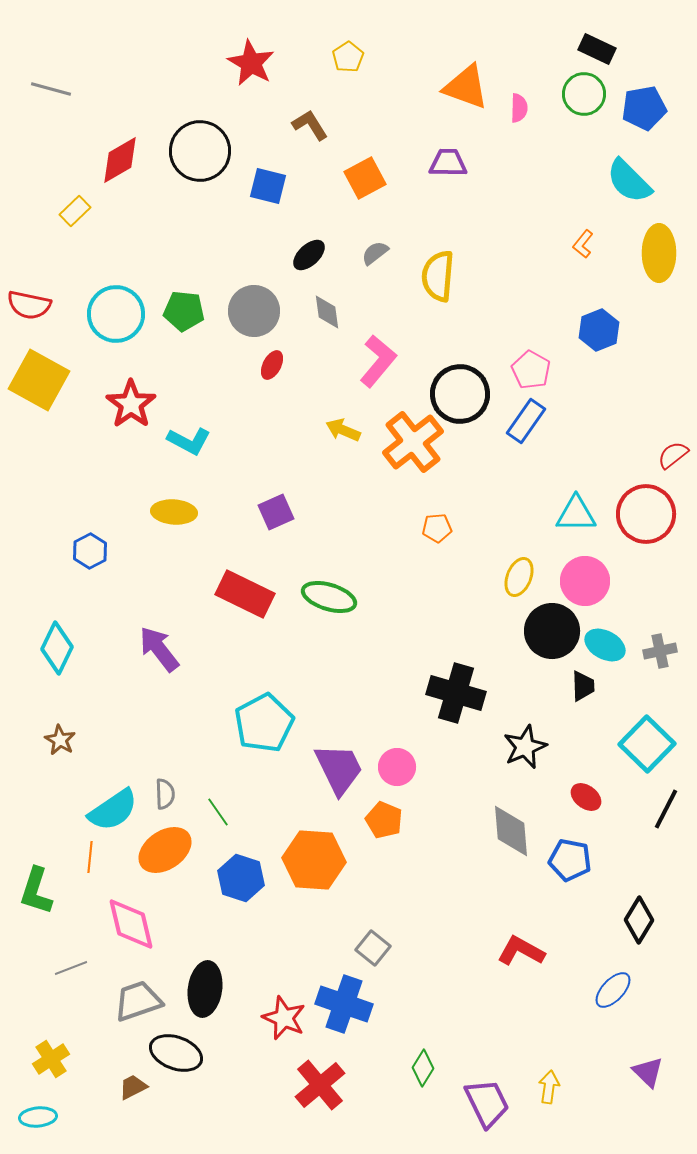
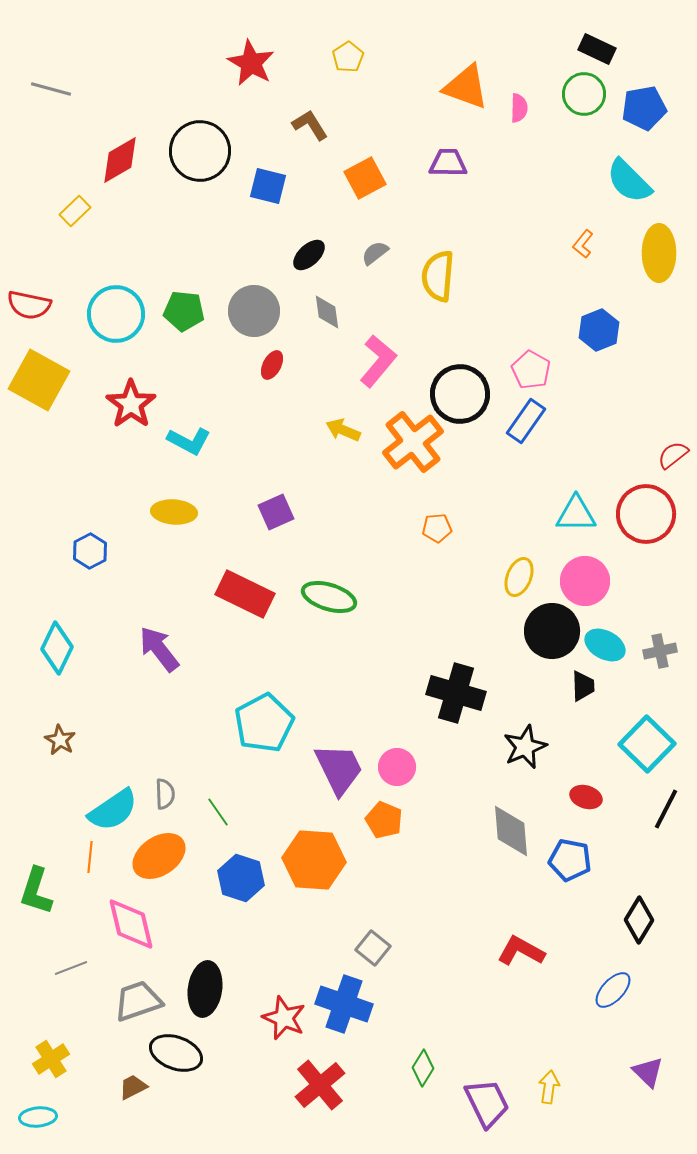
red ellipse at (586, 797): rotated 20 degrees counterclockwise
orange ellipse at (165, 850): moved 6 px left, 6 px down
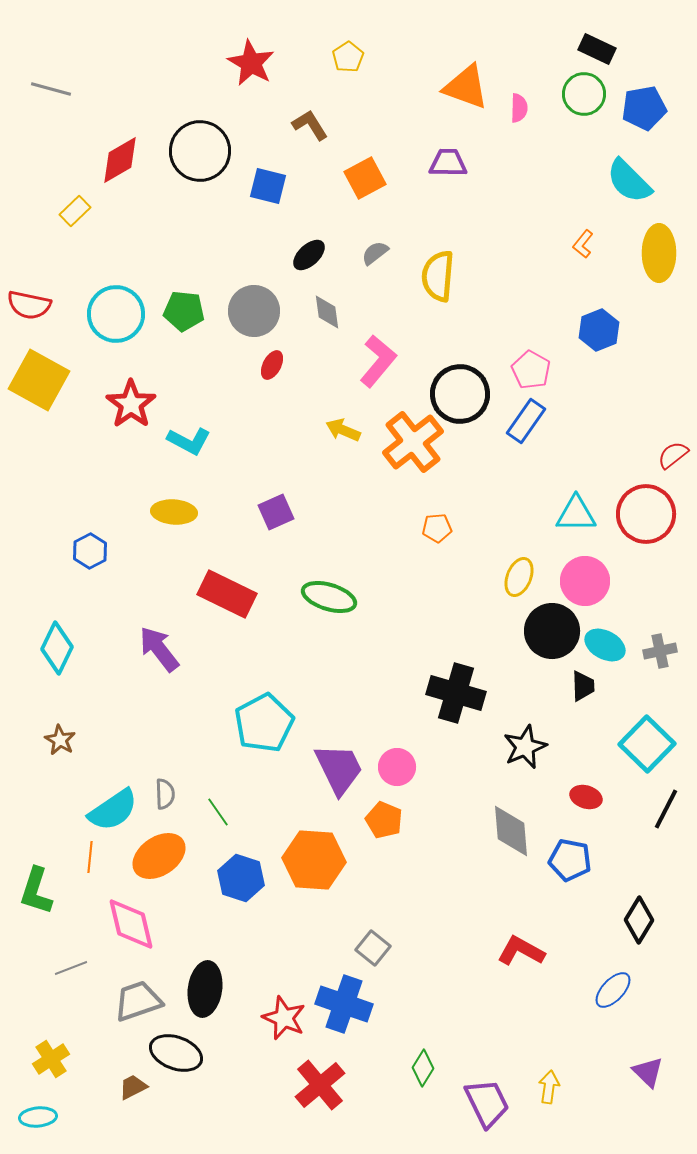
red rectangle at (245, 594): moved 18 px left
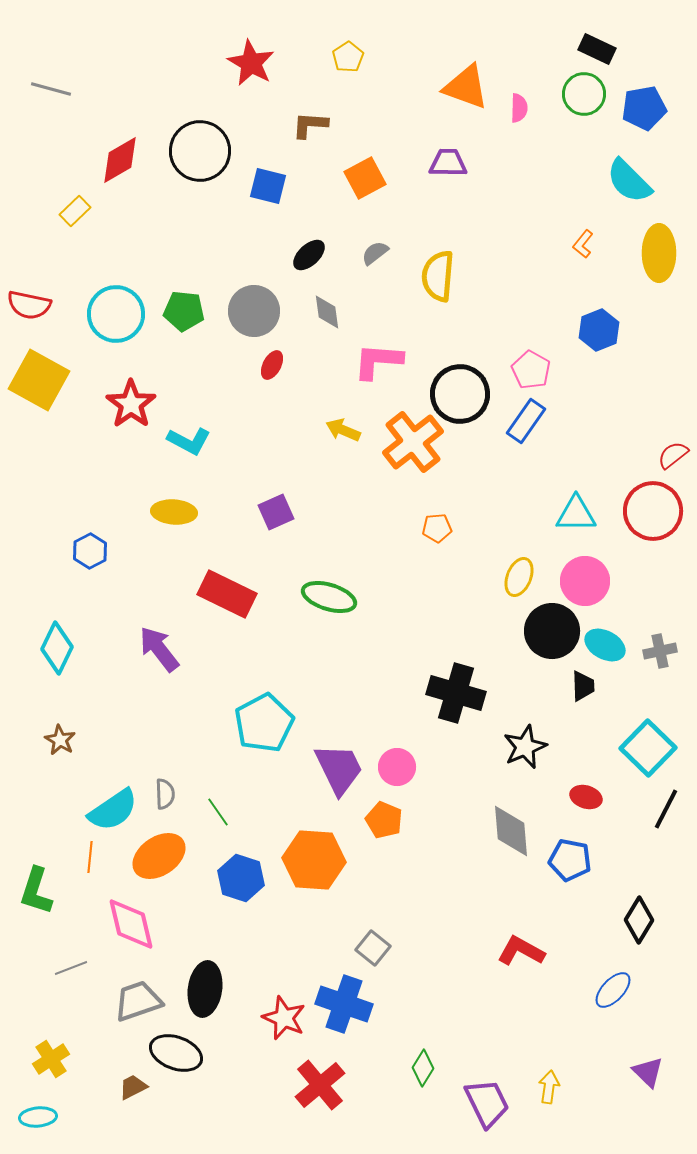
brown L-shape at (310, 125): rotated 54 degrees counterclockwise
pink L-shape at (378, 361): rotated 126 degrees counterclockwise
red circle at (646, 514): moved 7 px right, 3 px up
cyan square at (647, 744): moved 1 px right, 4 px down
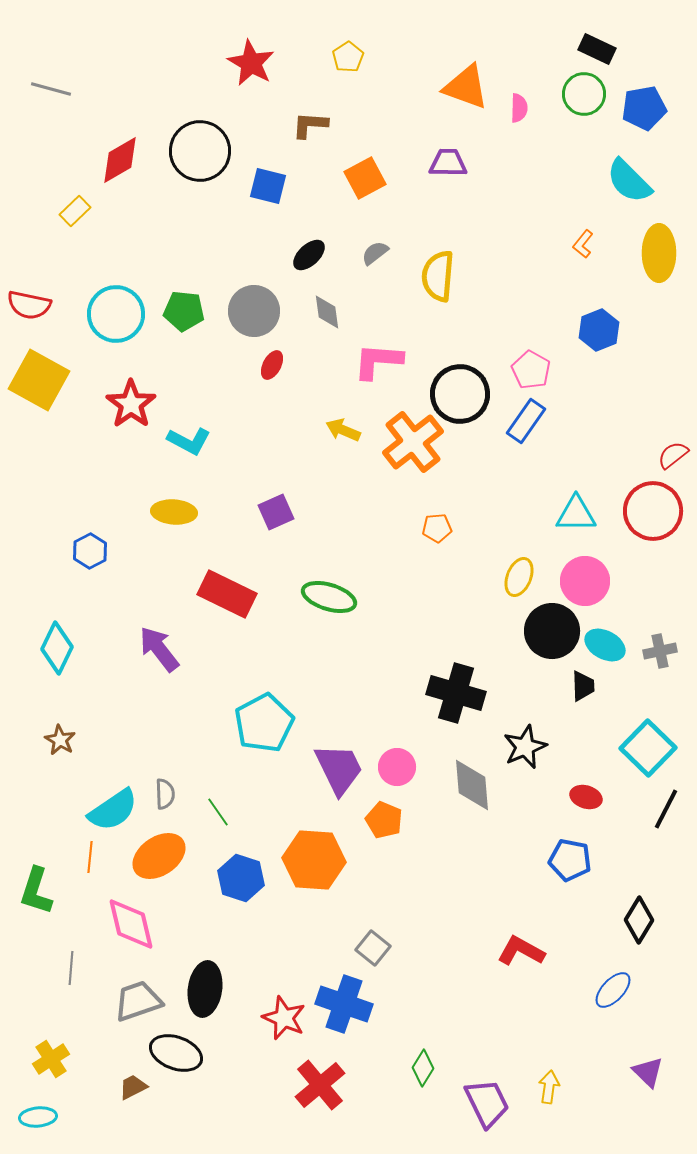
gray diamond at (511, 831): moved 39 px left, 46 px up
gray line at (71, 968): rotated 64 degrees counterclockwise
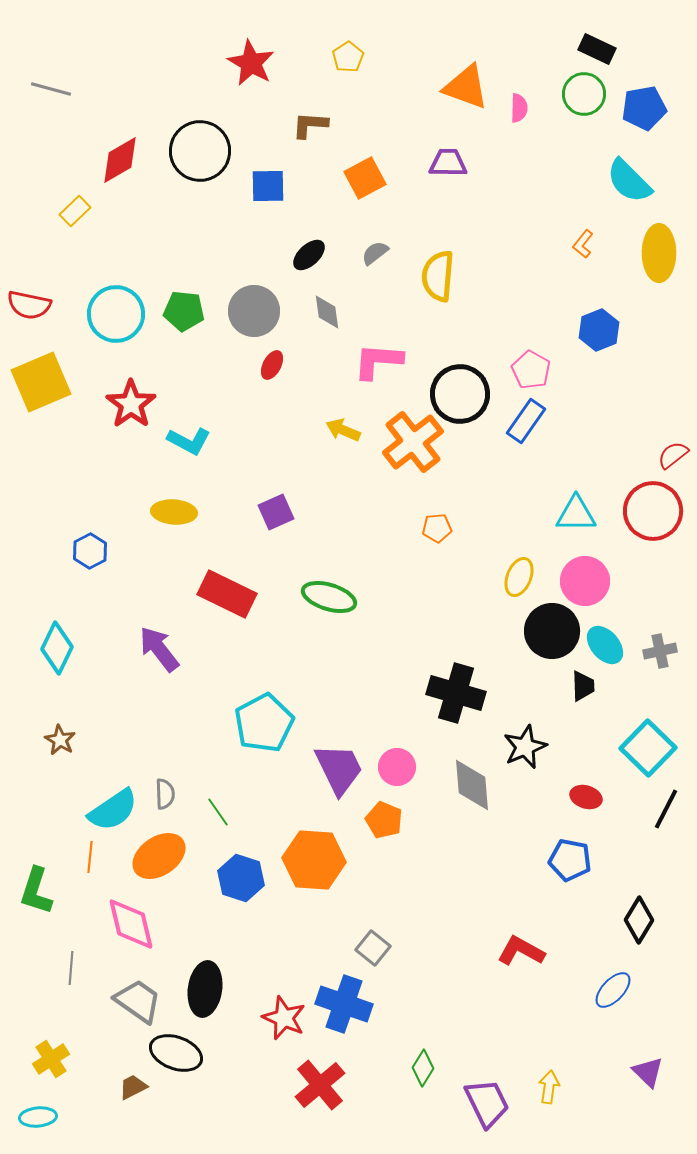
blue square at (268, 186): rotated 15 degrees counterclockwise
yellow square at (39, 380): moved 2 px right, 2 px down; rotated 38 degrees clockwise
cyan ellipse at (605, 645): rotated 21 degrees clockwise
gray trapezoid at (138, 1001): rotated 54 degrees clockwise
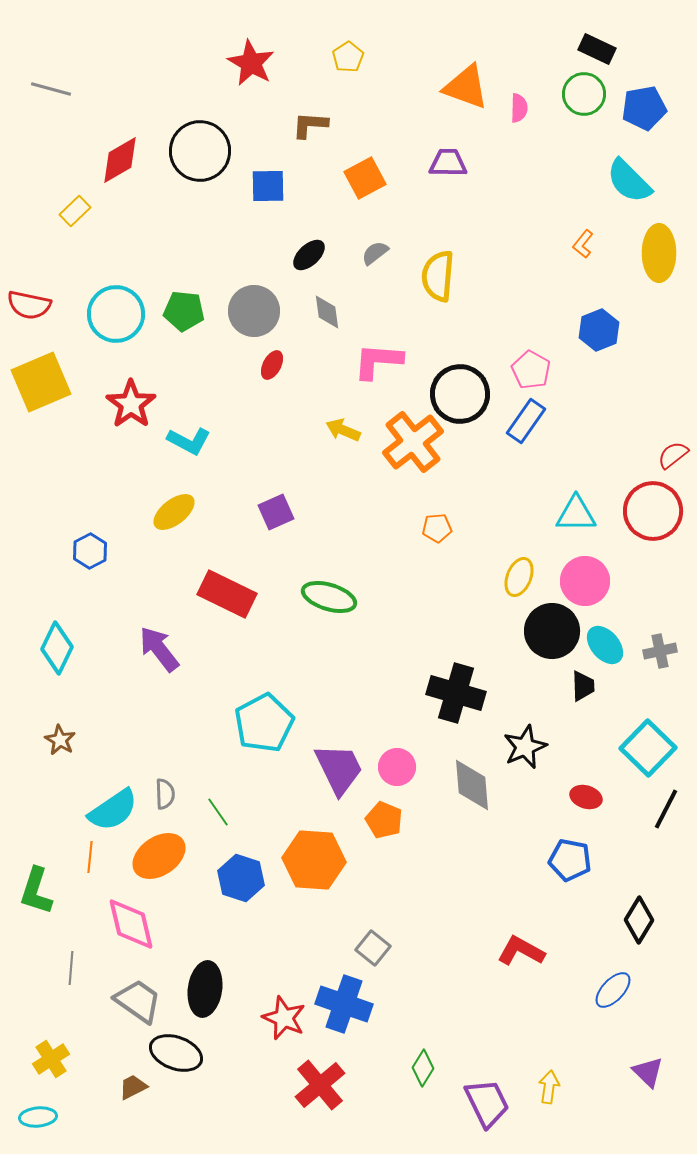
yellow ellipse at (174, 512): rotated 42 degrees counterclockwise
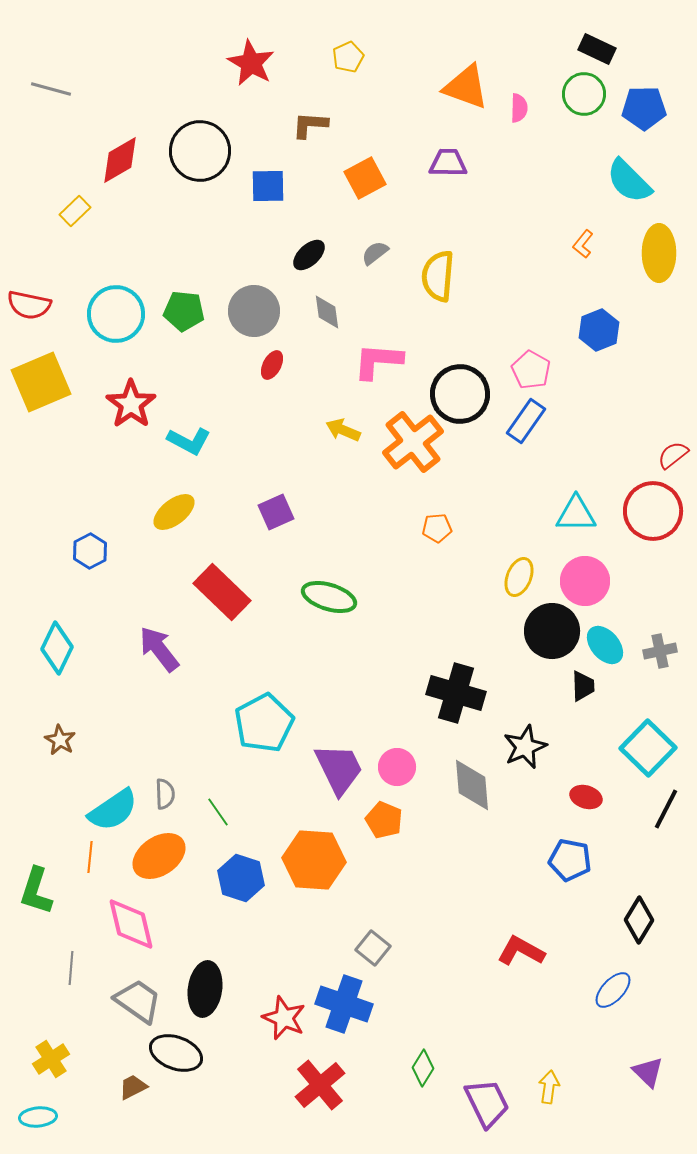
yellow pentagon at (348, 57): rotated 8 degrees clockwise
blue pentagon at (644, 108): rotated 9 degrees clockwise
red rectangle at (227, 594): moved 5 px left, 2 px up; rotated 18 degrees clockwise
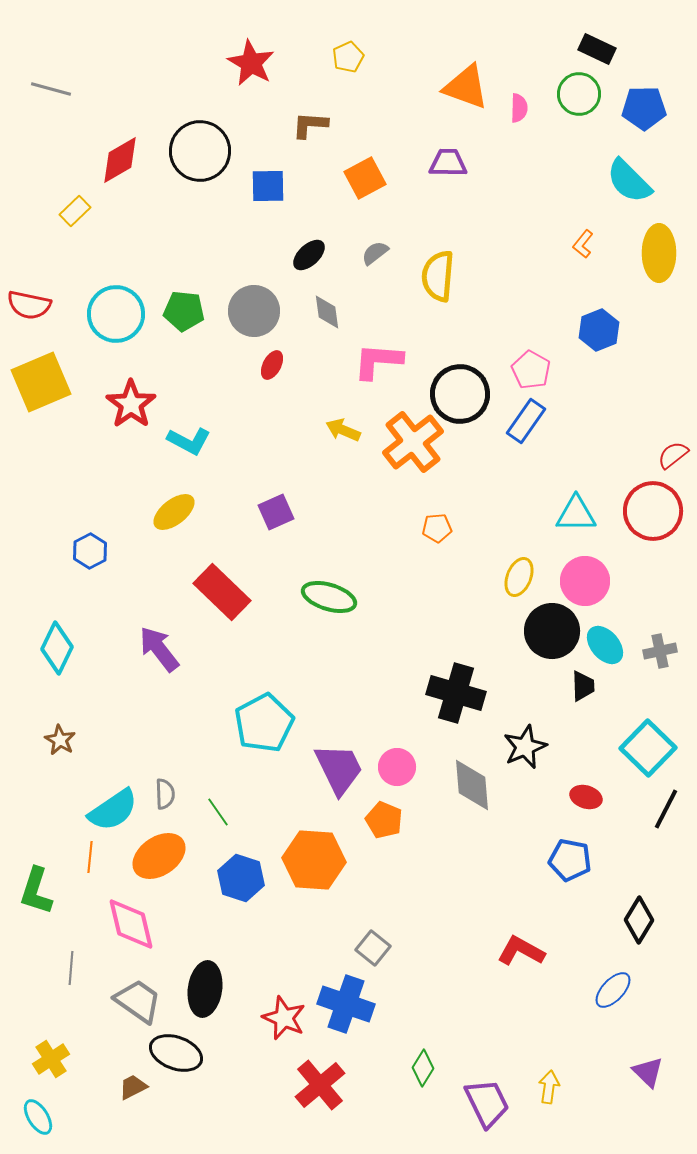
green circle at (584, 94): moved 5 px left
blue cross at (344, 1004): moved 2 px right
cyan ellipse at (38, 1117): rotated 63 degrees clockwise
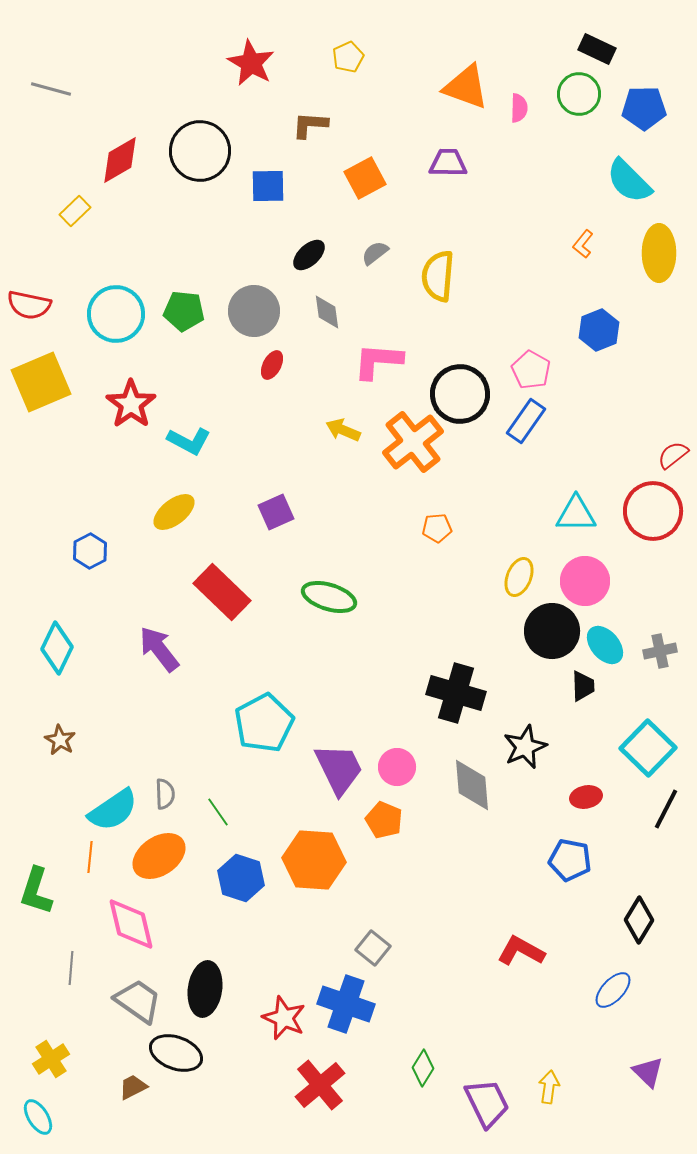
red ellipse at (586, 797): rotated 28 degrees counterclockwise
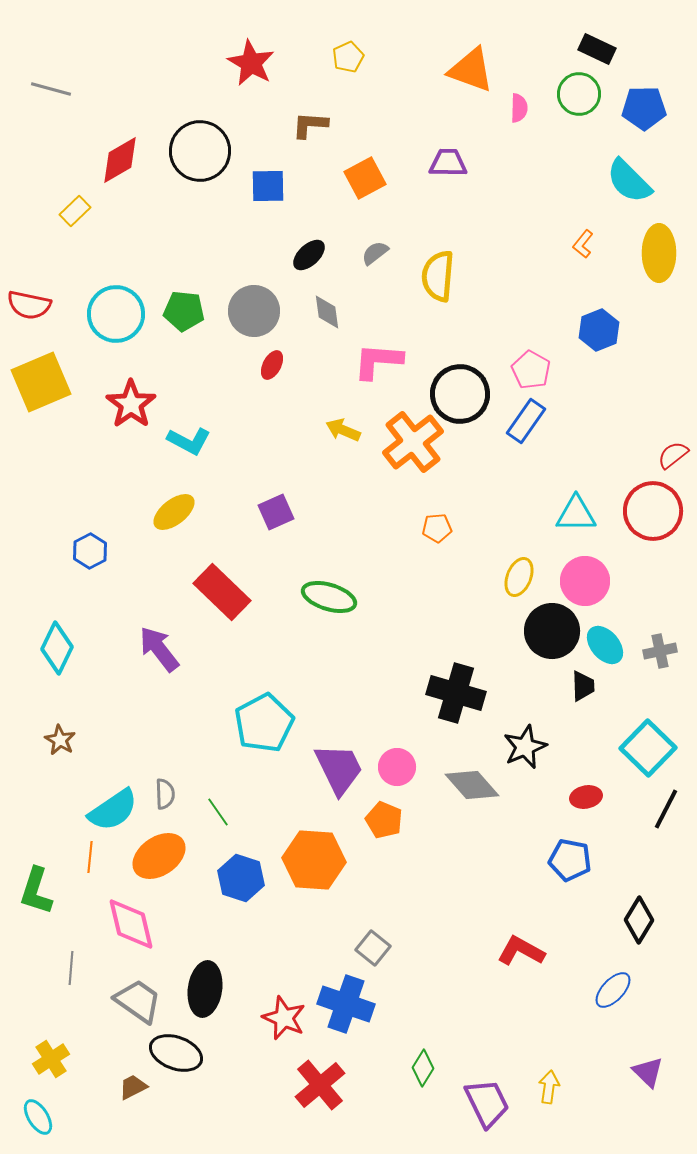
orange triangle at (466, 87): moved 5 px right, 17 px up
gray diamond at (472, 785): rotated 36 degrees counterclockwise
